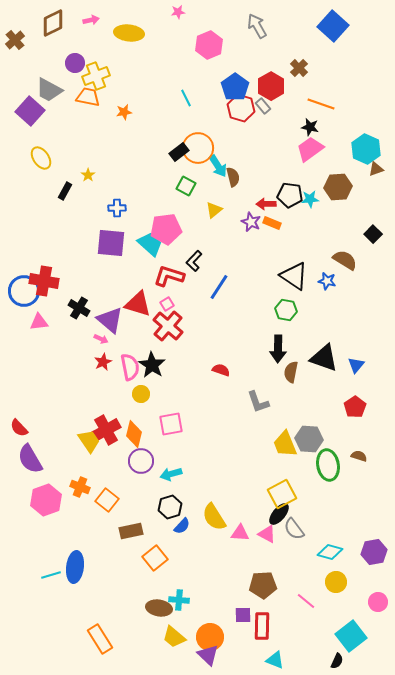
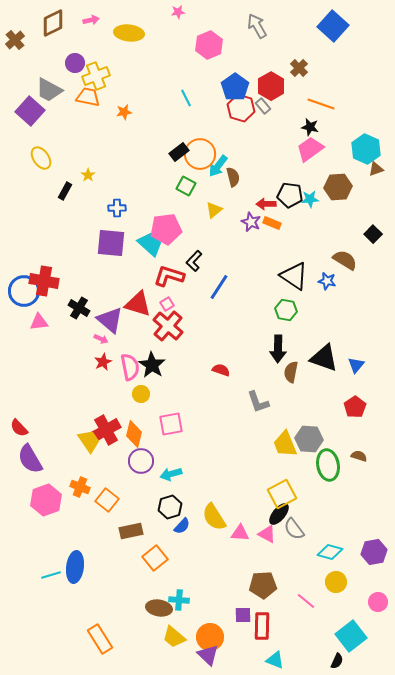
orange circle at (198, 148): moved 2 px right, 6 px down
cyan arrow at (218, 166): rotated 70 degrees clockwise
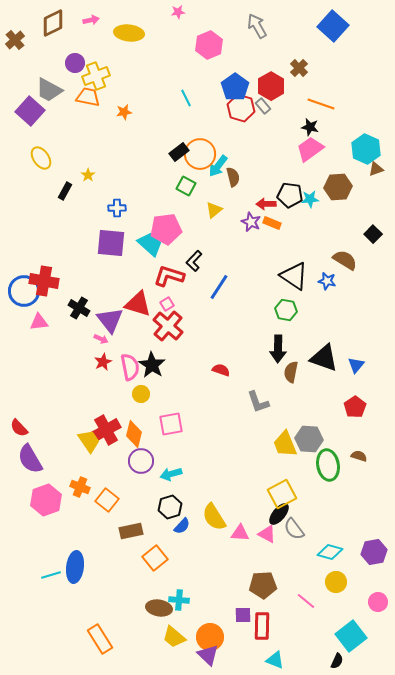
purple triangle at (110, 320): rotated 12 degrees clockwise
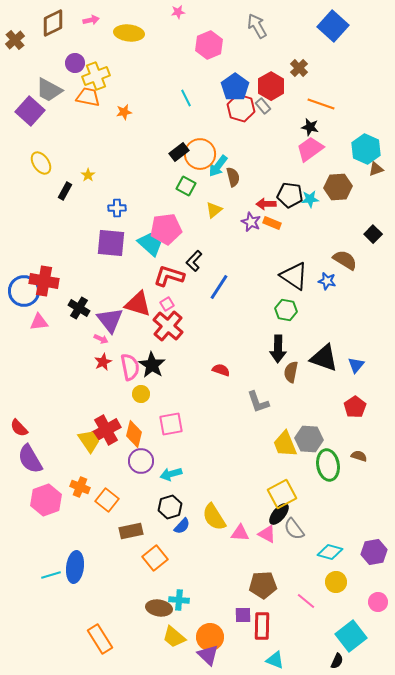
yellow ellipse at (41, 158): moved 5 px down
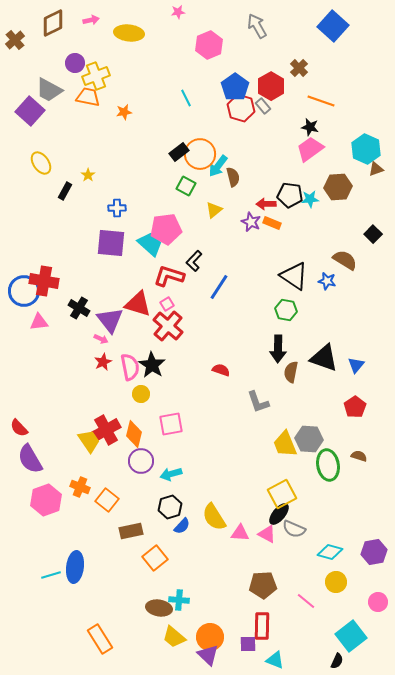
orange line at (321, 104): moved 3 px up
gray semicircle at (294, 529): rotated 30 degrees counterclockwise
purple square at (243, 615): moved 5 px right, 29 px down
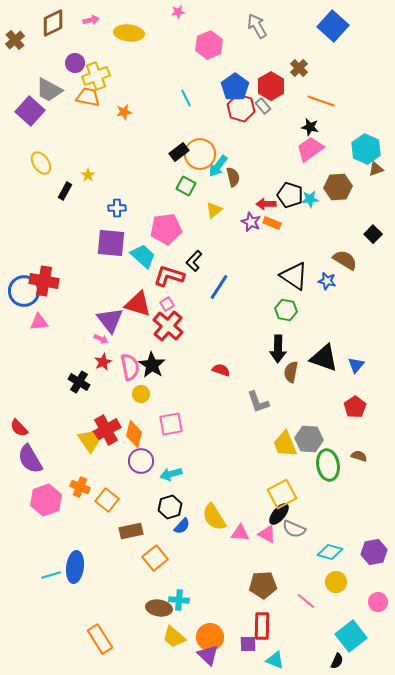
black pentagon at (290, 195): rotated 10 degrees clockwise
cyan trapezoid at (150, 244): moved 7 px left, 12 px down
black cross at (79, 308): moved 74 px down
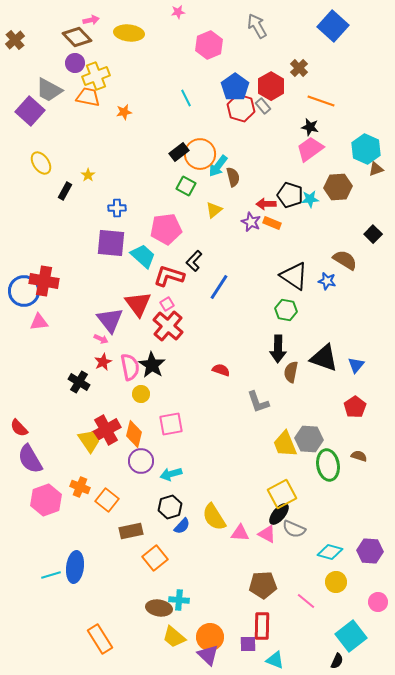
brown diamond at (53, 23): moved 24 px right, 14 px down; rotated 72 degrees clockwise
red triangle at (138, 304): rotated 36 degrees clockwise
purple hexagon at (374, 552): moved 4 px left, 1 px up; rotated 15 degrees clockwise
